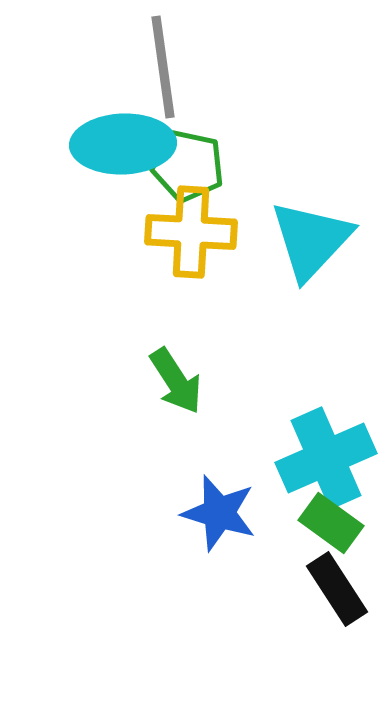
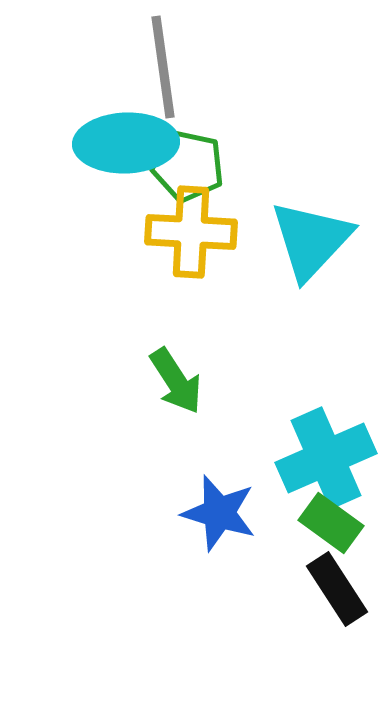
cyan ellipse: moved 3 px right, 1 px up
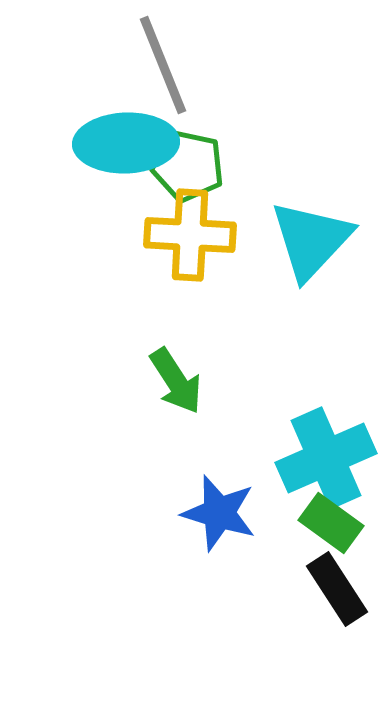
gray line: moved 2 px up; rotated 14 degrees counterclockwise
yellow cross: moved 1 px left, 3 px down
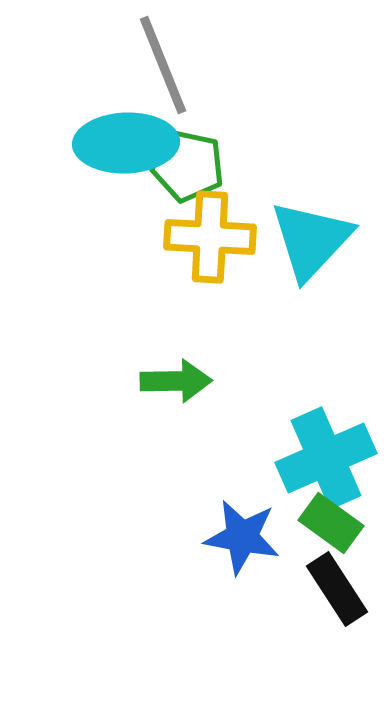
yellow cross: moved 20 px right, 2 px down
green arrow: rotated 58 degrees counterclockwise
blue star: moved 23 px right, 24 px down; rotated 6 degrees counterclockwise
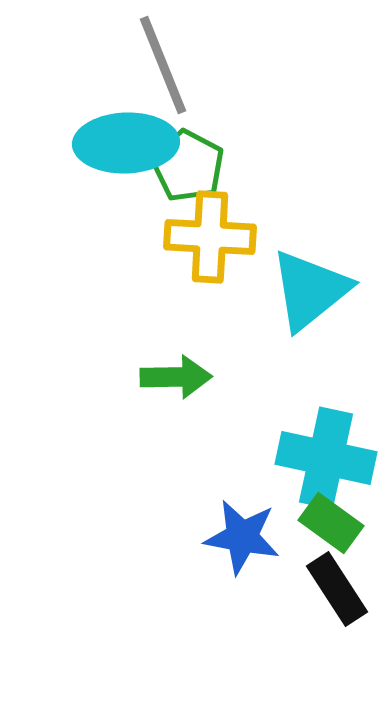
green pentagon: rotated 16 degrees clockwise
cyan triangle: moved 1 px left, 50 px down; rotated 8 degrees clockwise
green arrow: moved 4 px up
cyan cross: rotated 36 degrees clockwise
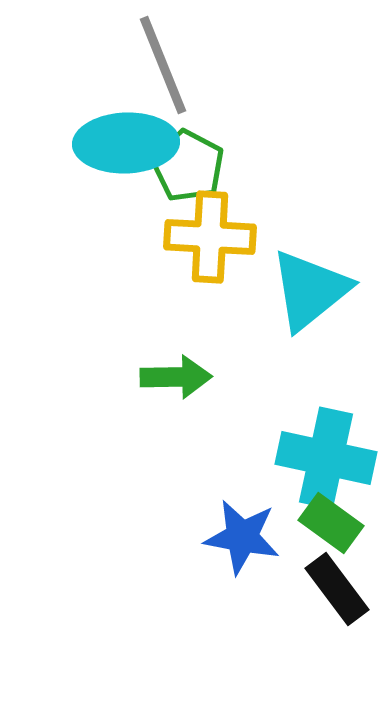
black rectangle: rotated 4 degrees counterclockwise
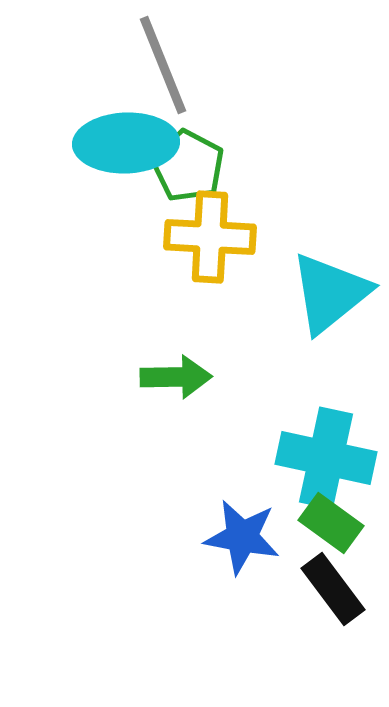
cyan triangle: moved 20 px right, 3 px down
black rectangle: moved 4 px left
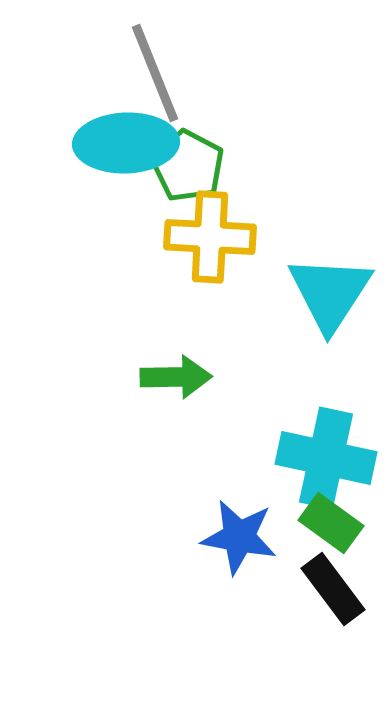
gray line: moved 8 px left, 8 px down
cyan triangle: rotated 18 degrees counterclockwise
blue star: moved 3 px left
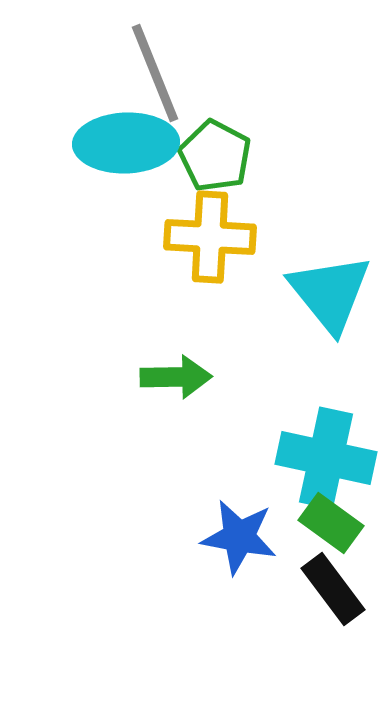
green pentagon: moved 27 px right, 10 px up
cyan triangle: rotated 12 degrees counterclockwise
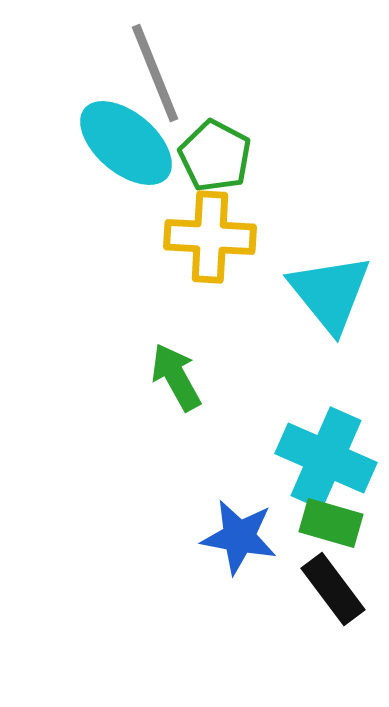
cyan ellipse: rotated 42 degrees clockwise
green arrow: rotated 118 degrees counterclockwise
cyan cross: rotated 12 degrees clockwise
green rectangle: rotated 20 degrees counterclockwise
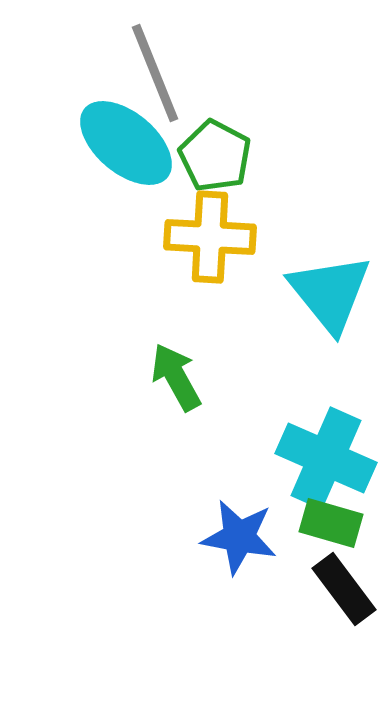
black rectangle: moved 11 px right
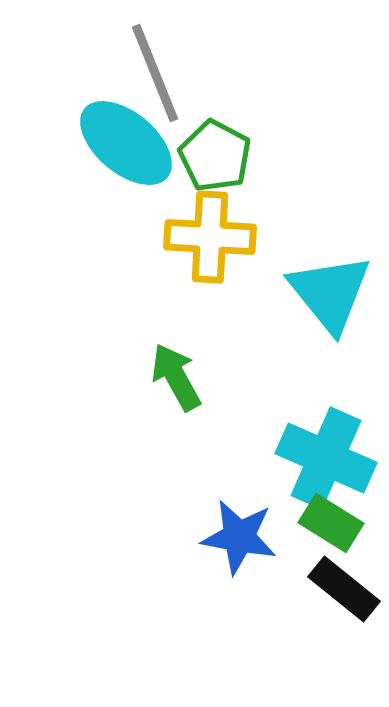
green rectangle: rotated 16 degrees clockwise
black rectangle: rotated 14 degrees counterclockwise
